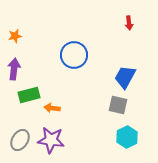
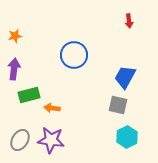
red arrow: moved 2 px up
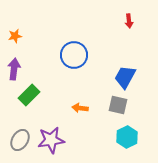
green rectangle: rotated 30 degrees counterclockwise
orange arrow: moved 28 px right
purple star: rotated 16 degrees counterclockwise
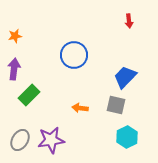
blue trapezoid: rotated 15 degrees clockwise
gray square: moved 2 px left
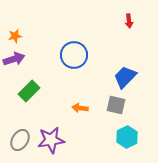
purple arrow: moved 10 px up; rotated 65 degrees clockwise
green rectangle: moved 4 px up
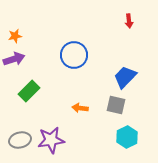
gray ellipse: rotated 45 degrees clockwise
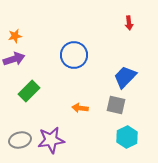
red arrow: moved 2 px down
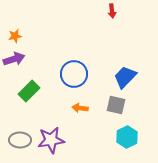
red arrow: moved 17 px left, 12 px up
blue circle: moved 19 px down
gray ellipse: rotated 15 degrees clockwise
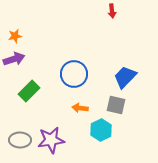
cyan hexagon: moved 26 px left, 7 px up
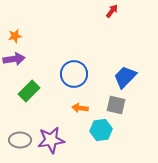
red arrow: rotated 136 degrees counterclockwise
purple arrow: rotated 10 degrees clockwise
cyan hexagon: rotated 20 degrees clockwise
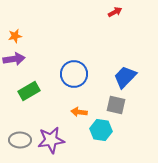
red arrow: moved 3 px right, 1 px down; rotated 24 degrees clockwise
green rectangle: rotated 15 degrees clockwise
orange arrow: moved 1 px left, 4 px down
cyan hexagon: rotated 15 degrees clockwise
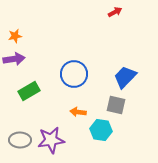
orange arrow: moved 1 px left
